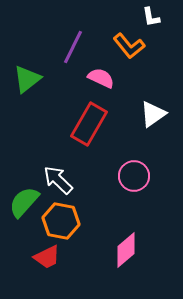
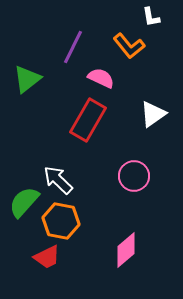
red rectangle: moved 1 px left, 4 px up
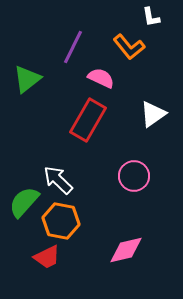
orange L-shape: moved 1 px down
pink diamond: rotated 27 degrees clockwise
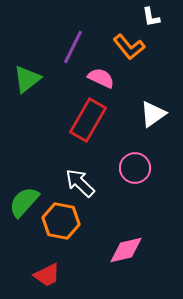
pink circle: moved 1 px right, 8 px up
white arrow: moved 22 px right, 3 px down
red trapezoid: moved 18 px down
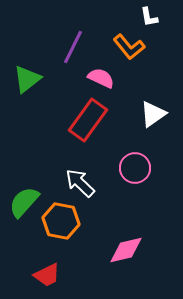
white L-shape: moved 2 px left
red rectangle: rotated 6 degrees clockwise
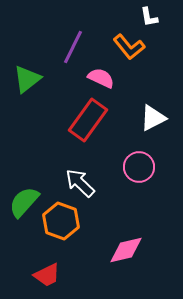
white triangle: moved 4 px down; rotated 8 degrees clockwise
pink circle: moved 4 px right, 1 px up
orange hexagon: rotated 9 degrees clockwise
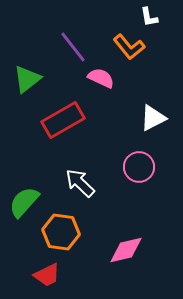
purple line: rotated 64 degrees counterclockwise
red rectangle: moved 25 px left; rotated 24 degrees clockwise
orange hexagon: moved 11 px down; rotated 12 degrees counterclockwise
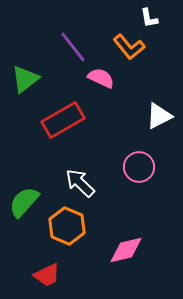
white L-shape: moved 1 px down
green triangle: moved 2 px left
white triangle: moved 6 px right, 2 px up
orange hexagon: moved 6 px right, 6 px up; rotated 15 degrees clockwise
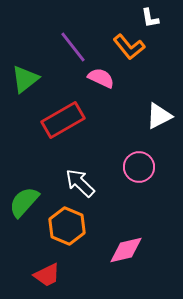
white L-shape: moved 1 px right
